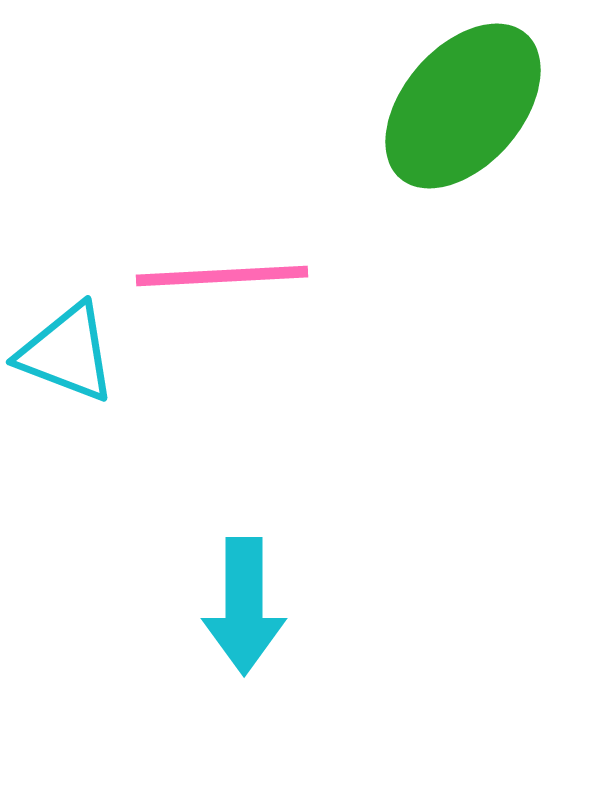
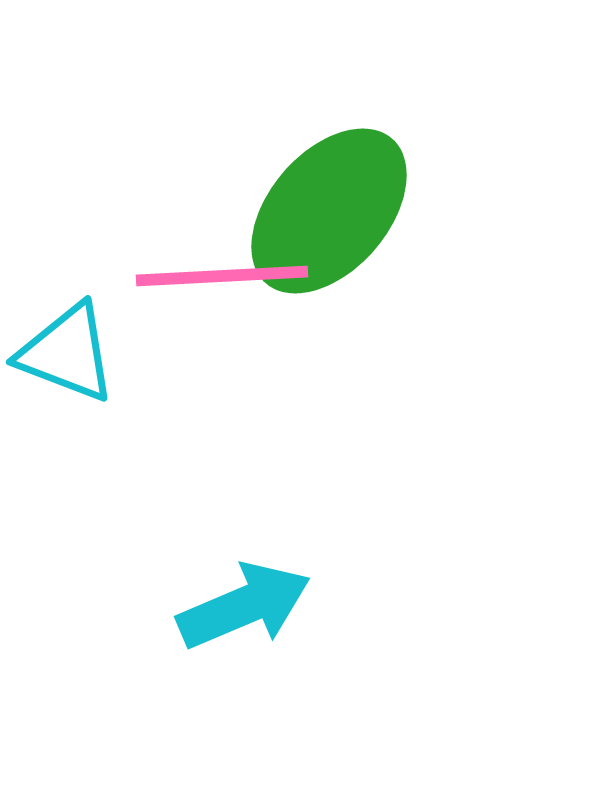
green ellipse: moved 134 px left, 105 px down
cyan arrow: rotated 113 degrees counterclockwise
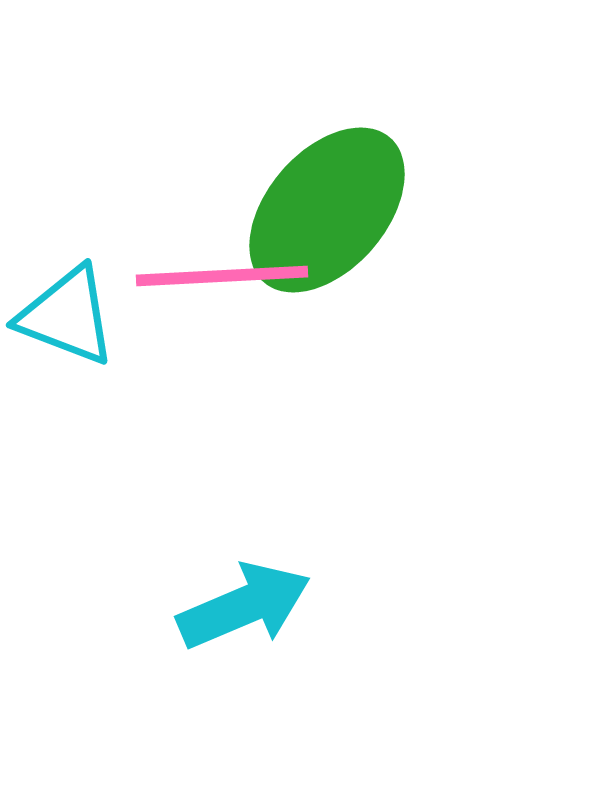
green ellipse: moved 2 px left, 1 px up
cyan triangle: moved 37 px up
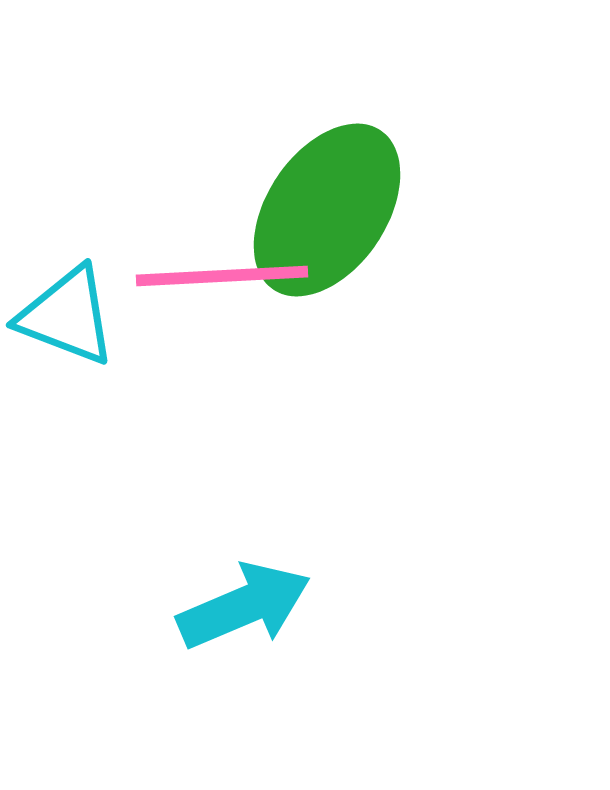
green ellipse: rotated 7 degrees counterclockwise
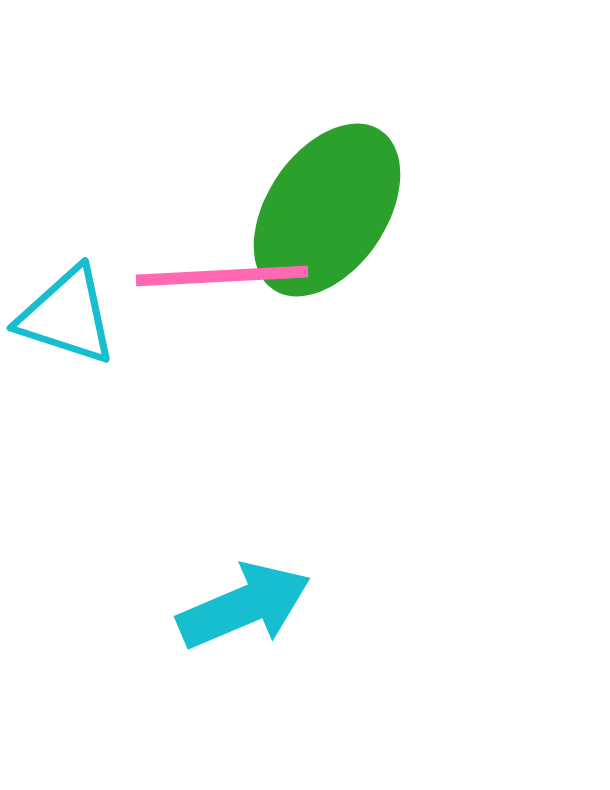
cyan triangle: rotated 3 degrees counterclockwise
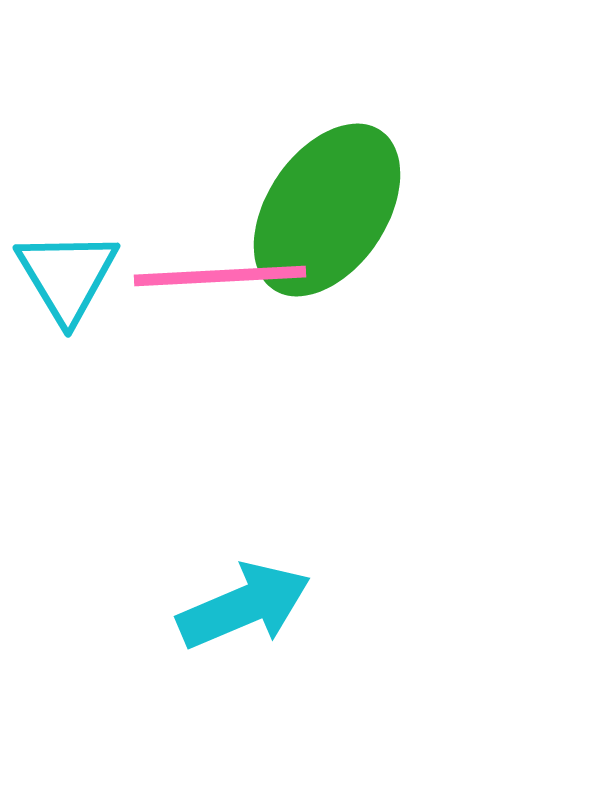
pink line: moved 2 px left
cyan triangle: moved 40 px up; rotated 41 degrees clockwise
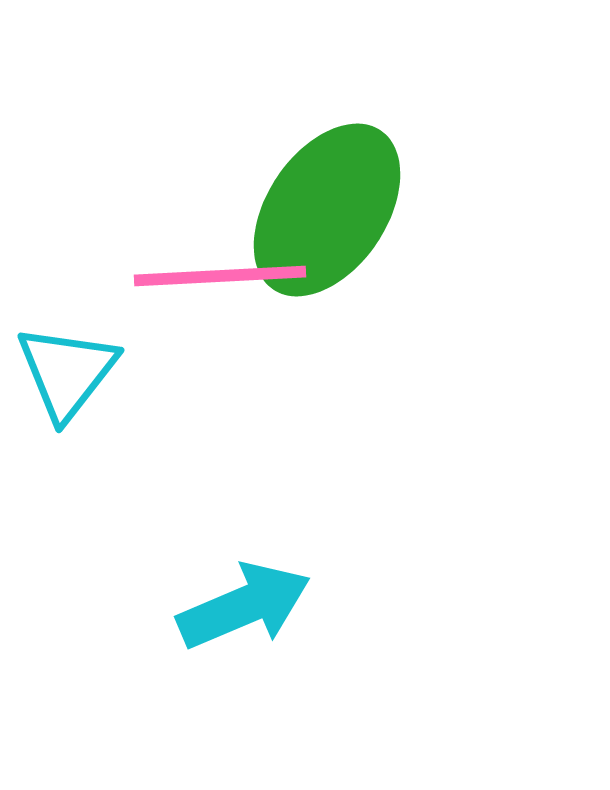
cyan triangle: moved 96 px down; rotated 9 degrees clockwise
